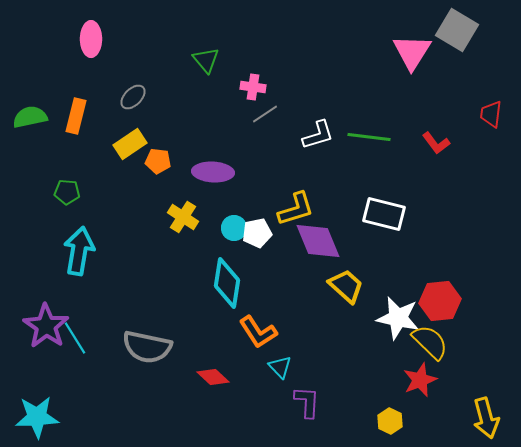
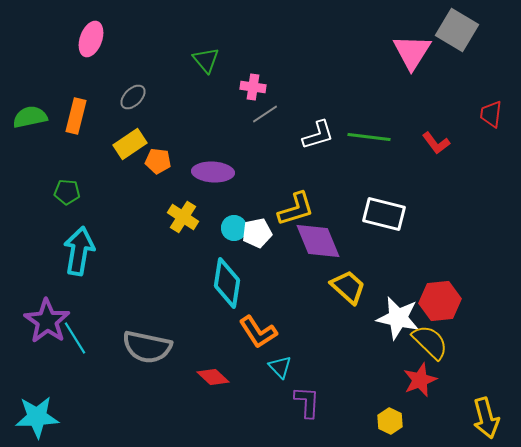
pink ellipse: rotated 20 degrees clockwise
yellow trapezoid: moved 2 px right, 1 px down
purple star: moved 1 px right, 5 px up
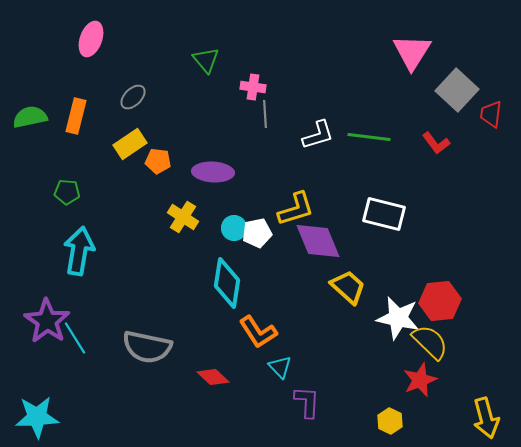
gray square: moved 60 px down; rotated 12 degrees clockwise
gray line: rotated 60 degrees counterclockwise
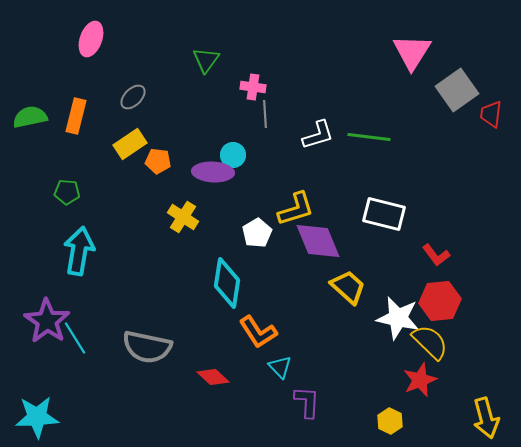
green triangle: rotated 16 degrees clockwise
gray square: rotated 12 degrees clockwise
red L-shape: moved 112 px down
cyan circle: moved 1 px left, 73 px up
white pentagon: rotated 20 degrees counterclockwise
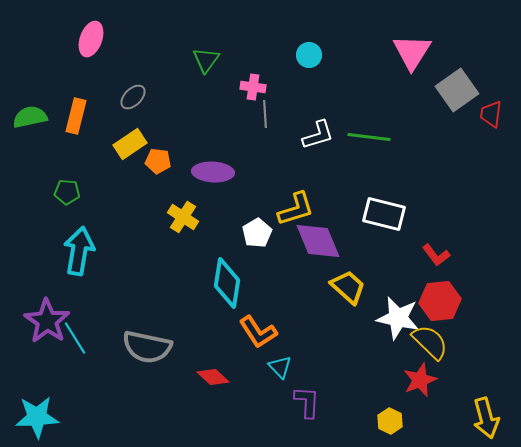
cyan circle: moved 76 px right, 100 px up
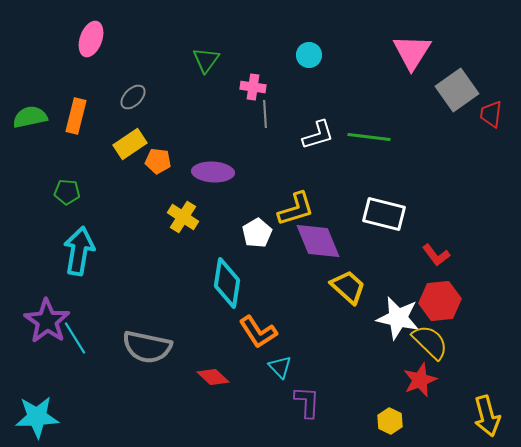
yellow arrow: moved 1 px right, 2 px up
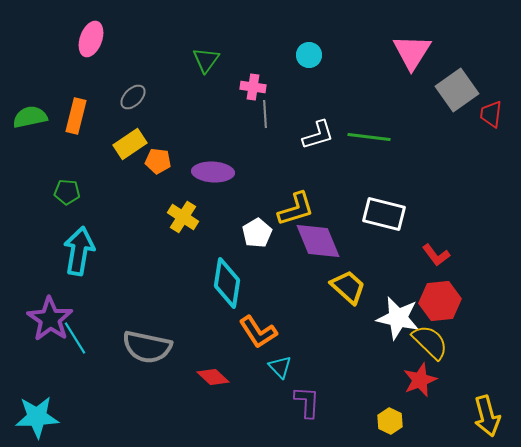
purple star: moved 3 px right, 2 px up
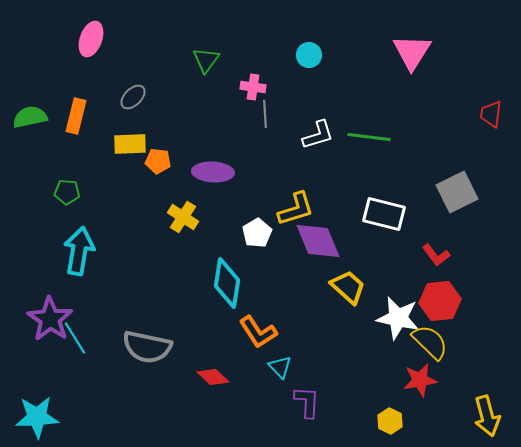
gray square: moved 102 px down; rotated 9 degrees clockwise
yellow rectangle: rotated 32 degrees clockwise
red star: rotated 12 degrees clockwise
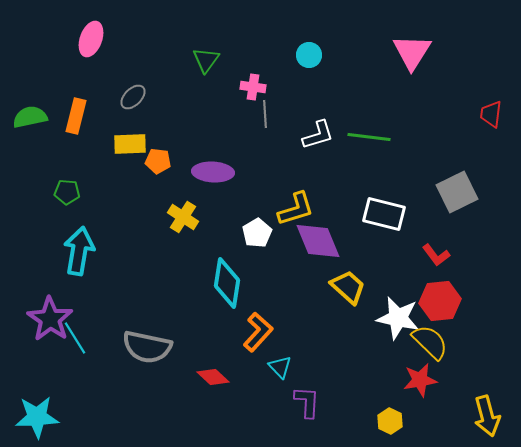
orange L-shape: rotated 105 degrees counterclockwise
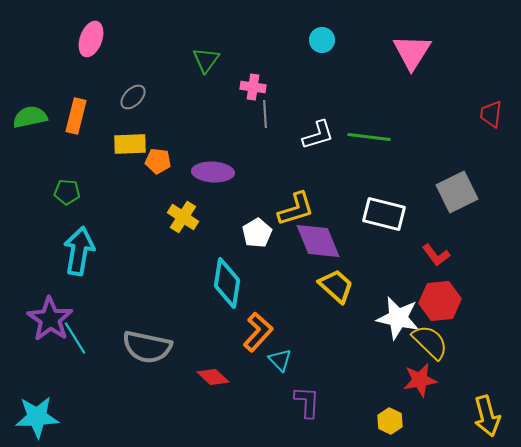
cyan circle: moved 13 px right, 15 px up
yellow trapezoid: moved 12 px left, 1 px up
cyan triangle: moved 7 px up
